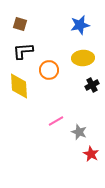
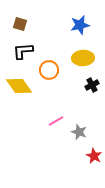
yellow diamond: rotated 32 degrees counterclockwise
red star: moved 3 px right, 2 px down
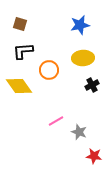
red star: rotated 21 degrees counterclockwise
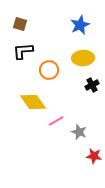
blue star: rotated 12 degrees counterclockwise
yellow diamond: moved 14 px right, 16 px down
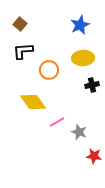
brown square: rotated 24 degrees clockwise
black cross: rotated 16 degrees clockwise
pink line: moved 1 px right, 1 px down
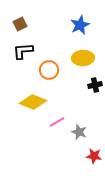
brown square: rotated 24 degrees clockwise
black cross: moved 3 px right
yellow diamond: rotated 32 degrees counterclockwise
